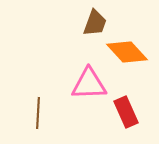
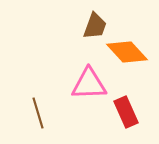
brown trapezoid: moved 3 px down
brown line: rotated 20 degrees counterclockwise
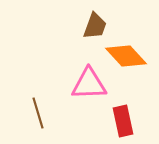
orange diamond: moved 1 px left, 4 px down
red rectangle: moved 3 px left, 9 px down; rotated 12 degrees clockwise
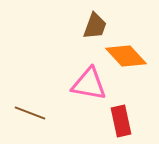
pink triangle: rotated 12 degrees clockwise
brown line: moved 8 px left; rotated 52 degrees counterclockwise
red rectangle: moved 2 px left
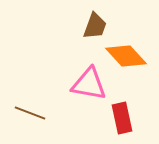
red rectangle: moved 1 px right, 3 px up
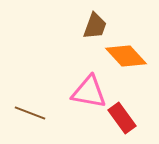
pink triangle: moved 8 px down
red rectangle: rotated 24 degrees counterclockwise
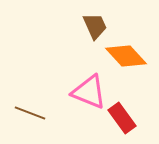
brown trapezoid: rotated 44 degrees counterclockwise
pink triangle: rotated 12 degrees clockwise
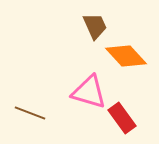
pink triangle: rotated 6 degrees counterclockwise
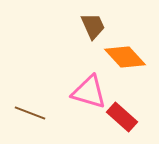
brown trapezoid: moved 2 px left
orange diamond: moved 1 px left, 1 px down
red rectangle: moved 1 px up; rotated 12 degrees counterclockwise
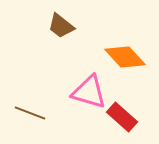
brown trapezoid: moved 32 px left; rotated 152 degrees clockwise
